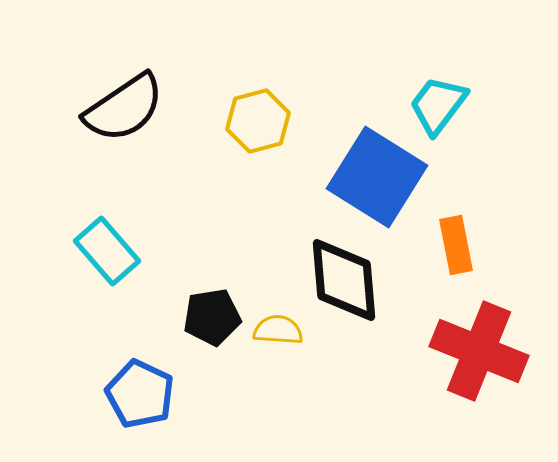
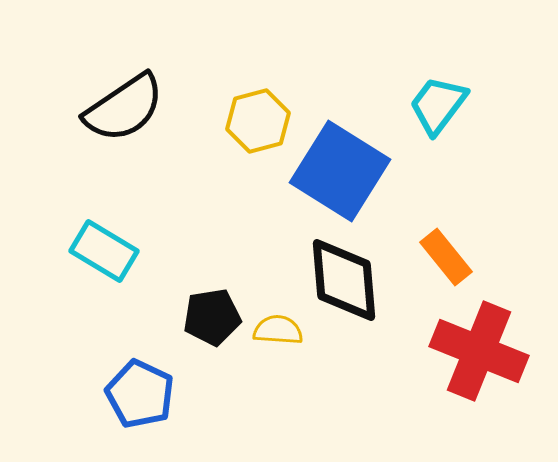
blue square: moved 37 px left, 6 px up
orange rectangle: moved 10 px left, 12 px down; rotated 28 degrees counterclockwise
cyan rectangle: moved 3 px left; rotated 18 degrees counterclockwise
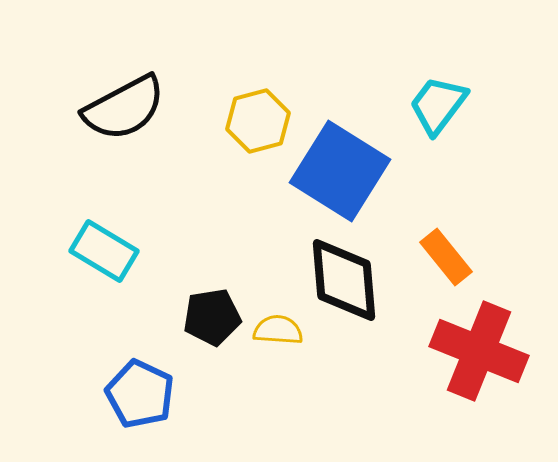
black semicircle: rotated 6 degrees clockwise
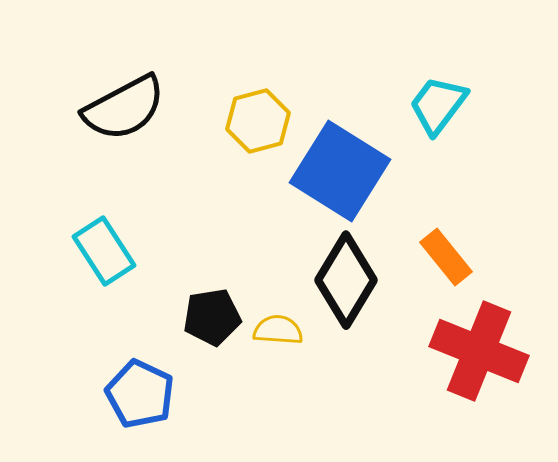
cyan rectangle: rotated 26 degrees clockwise
black diamond: moved 2 px right; rotated 36 degrees clockwise
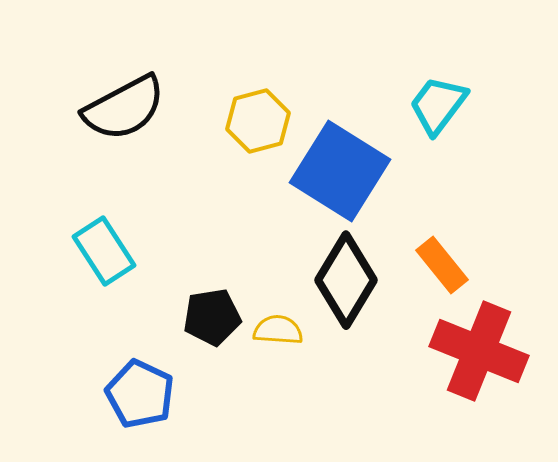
orange rectangle: moved 4 px left, 8 px down
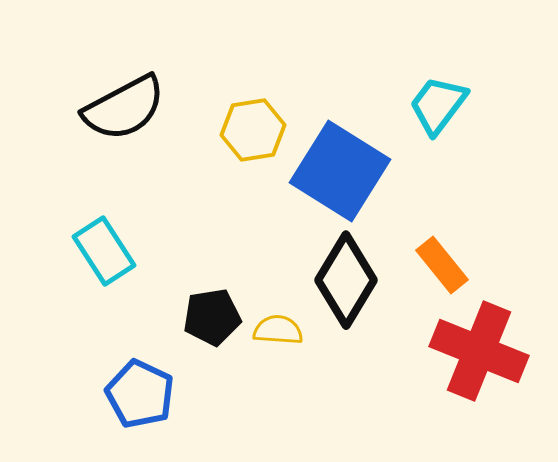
yellow hexagon: moved 5 px left, 9 px down; rotated 6 degrees clockwise
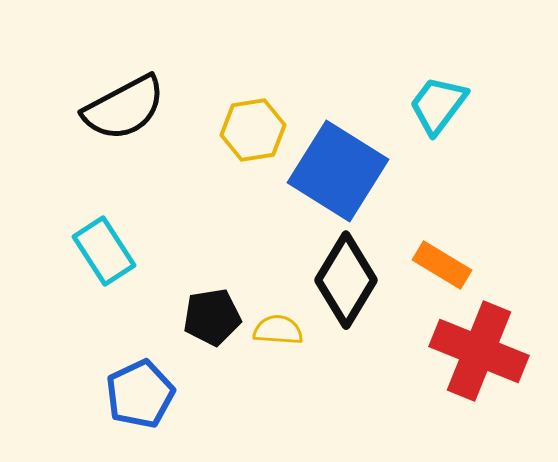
blue square: moved 2 px left
orange rectangle: rotated 20 degrees counterclockwise
blue pentagon: rotated 22 degrees clockwise
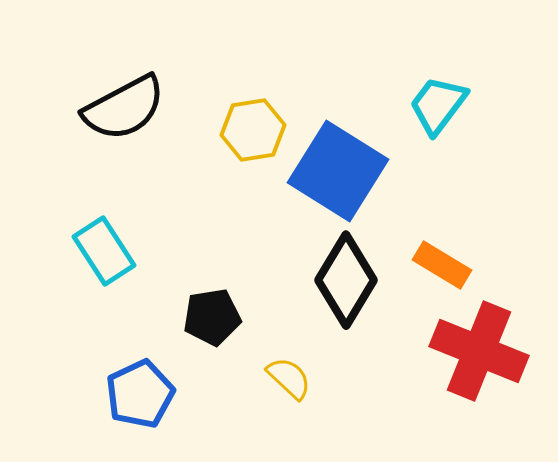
yellow semicircle: moved 11 px right, 48 px down; rotated 39 degrees clockwise
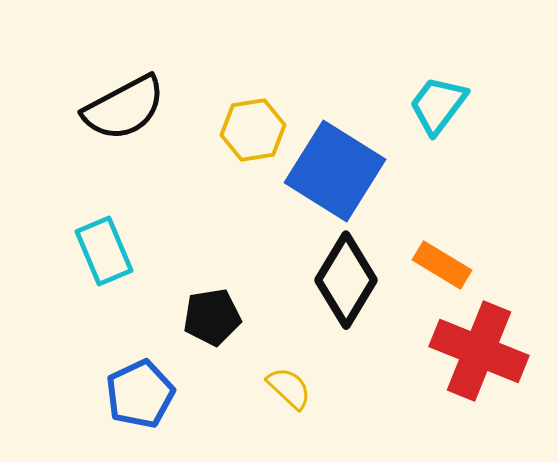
blue square: moved 3 px left
cyan rectangle: rotated 10 degrees clockwise
yellow semicircle: moved 10 px down
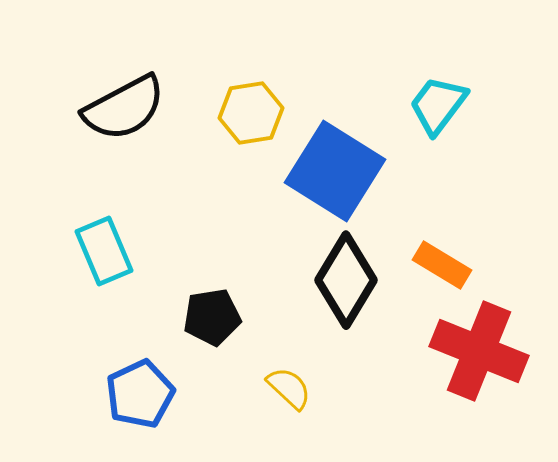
yellow hexagon: moved 2 px left, 17 px up
